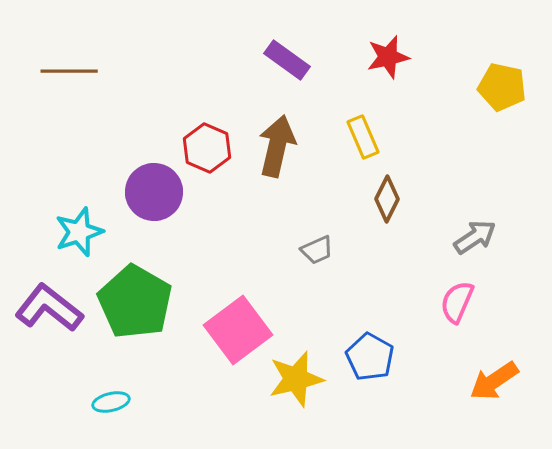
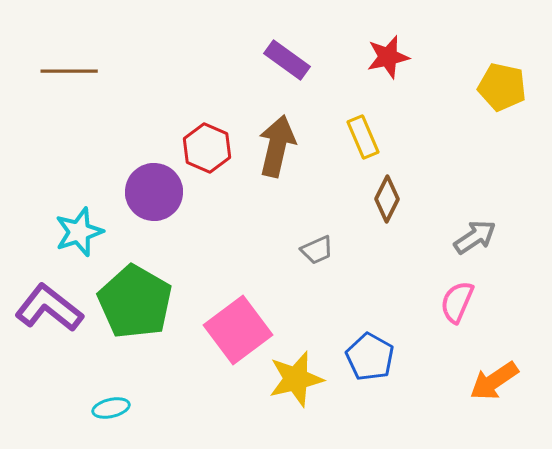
cyan ellipse: moved 6 px down
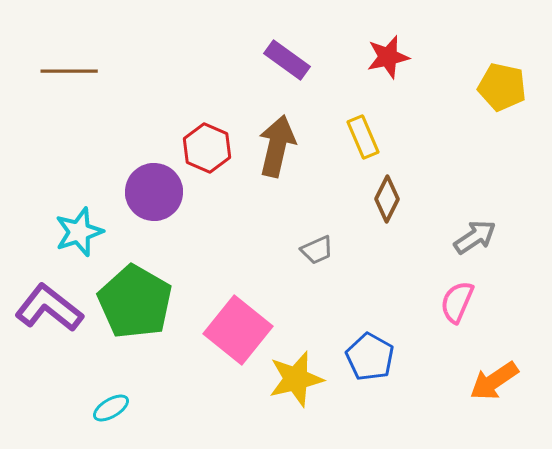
pink square: rotated 14 degrees counterclockwise
cyan ellipse: rotated 18 degrees counterclockwise
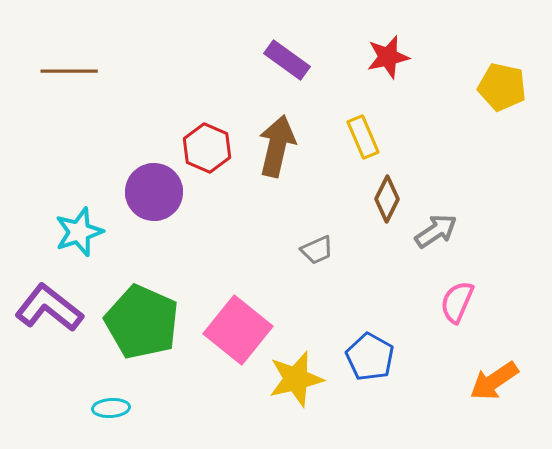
gray arrow: moved 39 px left, 6 px up
green pentagon: moved 7 px right, 20 px down; rotated 6 degrees counterclockwise
cyan ellipse: rotated 27 degrees clockwise
